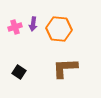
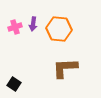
black square: moved 5 px left, 12 px down
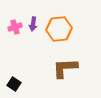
orange hexagon: rotated 10 degrees counterclockwise
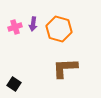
orange hexagon: rotated 20 degrees clockwise
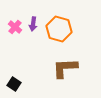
pink cross: rotated 32 degrees counterclockwise
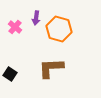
purple arrow: moved 3 px right, 6 px up
brown L-shape: moved 14 px left
black square: moved 4 px left, 10 px up
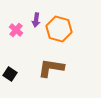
purple arrow: moved 2 px down
pink cross: moved 1 px right, 3 px down
brown L-shape: rotated 12 degrees clockwise
